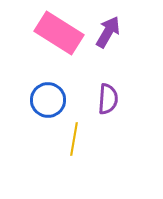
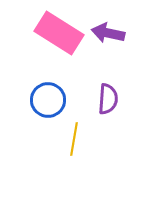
purple arrow: moved 1 px down; rotated 108 degrees counterclockwise
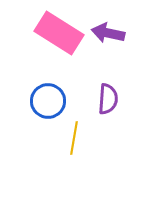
blue circle: moved 1 px down
yellow line: moved 1 px up
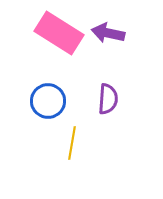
yellow line: moved 2 px left, 5 px down
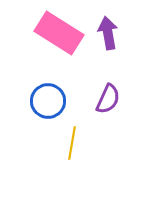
purple arrow: rotated 68 degrees clockwise
purple semicircle: rotated 20 degrees clockwise
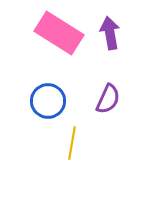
purple arrow: moved 2 px right
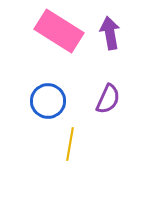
pink rectangle: moved 2 px up
yellow line: moved 2 px left, 1 px down
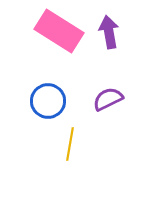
purple arrow: moved 1 px left, 1 px up
purple semicircle: rotated 140 degrees counterclockwise
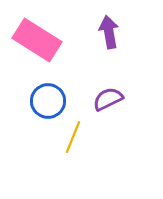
pink rectangle: moved 22 px left, 9 px down
yellow line: moved 3 px right, 7 px up; rotated 12 degrees clockwise
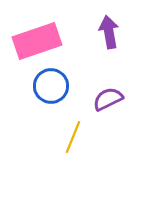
pink rectangle: moved 1 px down; rotated 51 degrees counterclockwise
blue circle: moved 3 px right, 15 px up
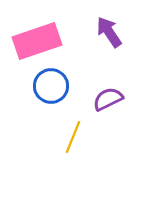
purple arrow: rotated 24 degrees counterclockwise
